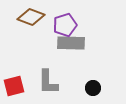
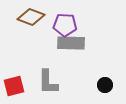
purple pentagon: rotated 20 degrees clockwise
black circle: moved 12 px right, 3 px up
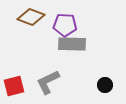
gray rectangle: moved 1 px right, 1 px down
gray L-shape: rotated 64 degrees clockwise
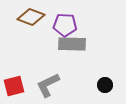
gray L-shape: moved 3 px down
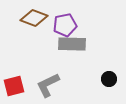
brown diamond: moved 3 px right, 1 px down
purple pentagon: rotated 15 degrees counterclockwise
black circle: moved 4 px right, 6 px up
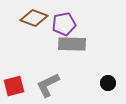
purple pentagon: moved 1 px left, 1 px up
black circle: moved 1 px left, 4 px down
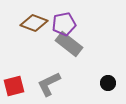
brown diamond: moved 5 px down
gray rectangle: moved 3 px left; rotated 36 degrees clockwise
gray L-shape: moved 1 px right, 1 px up
